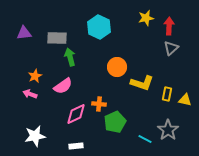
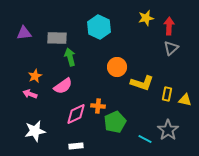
orange cross: moved 1 px left, 2 px down
white star: moved 5 px up
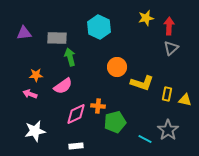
orange star: moved 1 px right, 1 px up; rotated 24 degrees clockwise
green pentagon: rotated 10 degrees clockwise
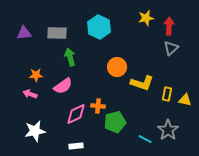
gray rectangle: moved 5 px up
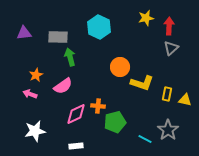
gray rectangle: moved 1 px right, 4 px down
orange circle: moved 3 px right
orange star: rotated 24 degrees counterclockwise
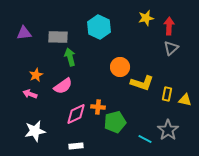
orange cross: moved 1 px down
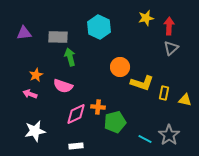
pink semicircle: rotated 54 degrees clockwise
yellow rectangle: moved 3 px left, 1 px up
gray star: moved 1 px right, 5 px down
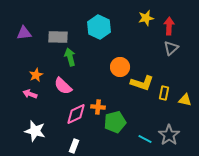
pink semicircle: rotated 24 degrees clockwise
white star: rotated 25 degrees clockwise
white rectangle: moved 2 px left; rotated 64 degrees counterclockwise
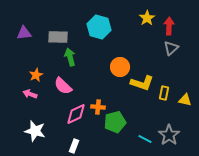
yellow star: moved 1 px right; rotated 21 degrees counterclockwise
cyan hexagon: rotated 10 degrees counterclockwise
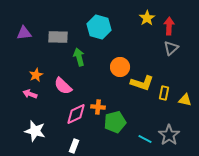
green arrow: moved 9 px right
